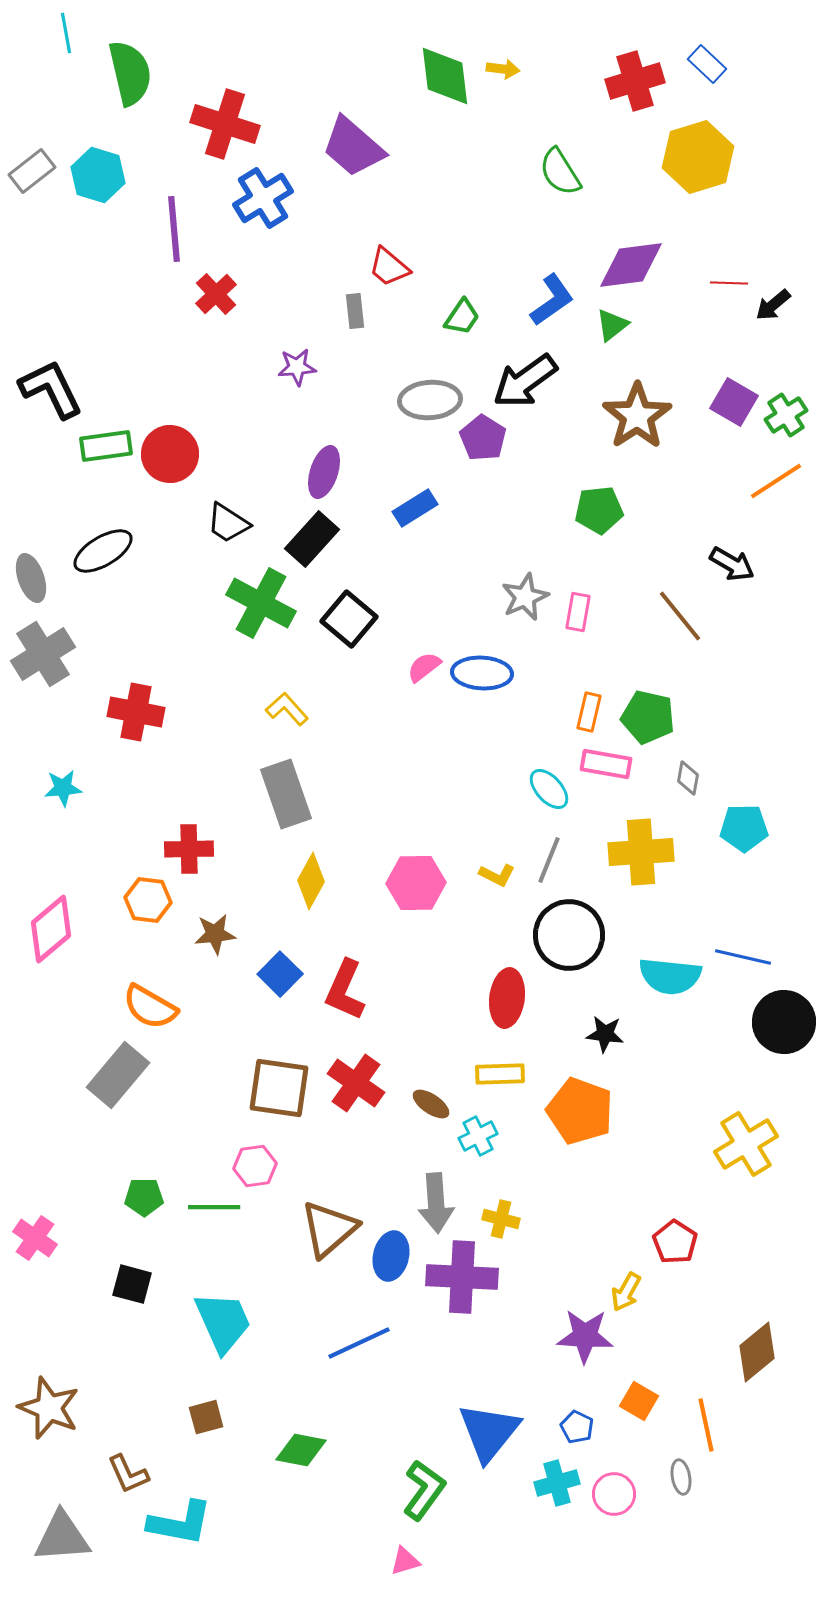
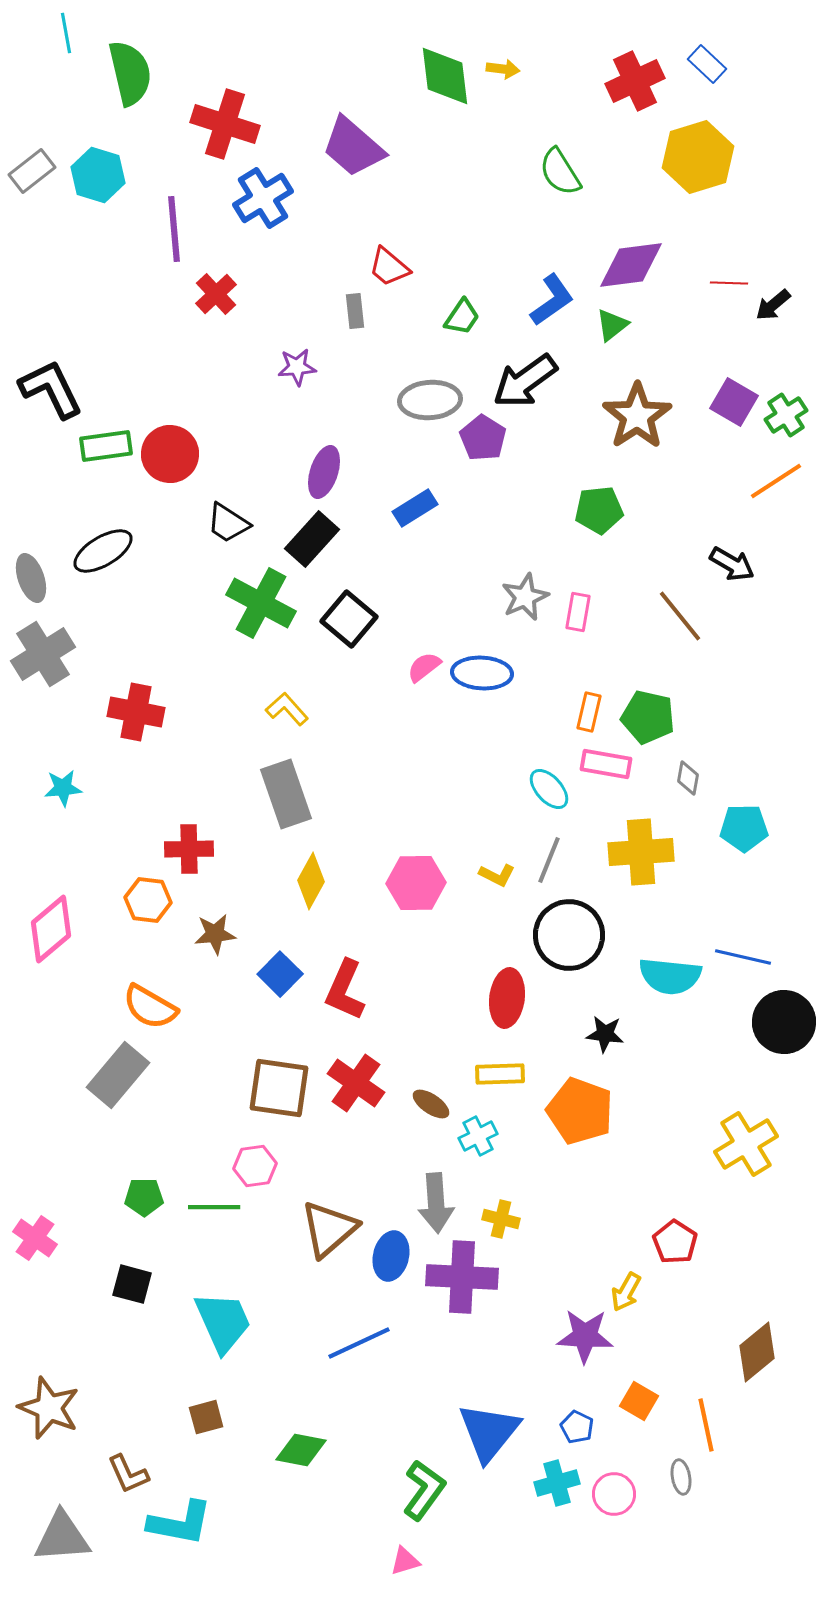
red cross at (635, 81): rotated 8 degrees counterclockwise
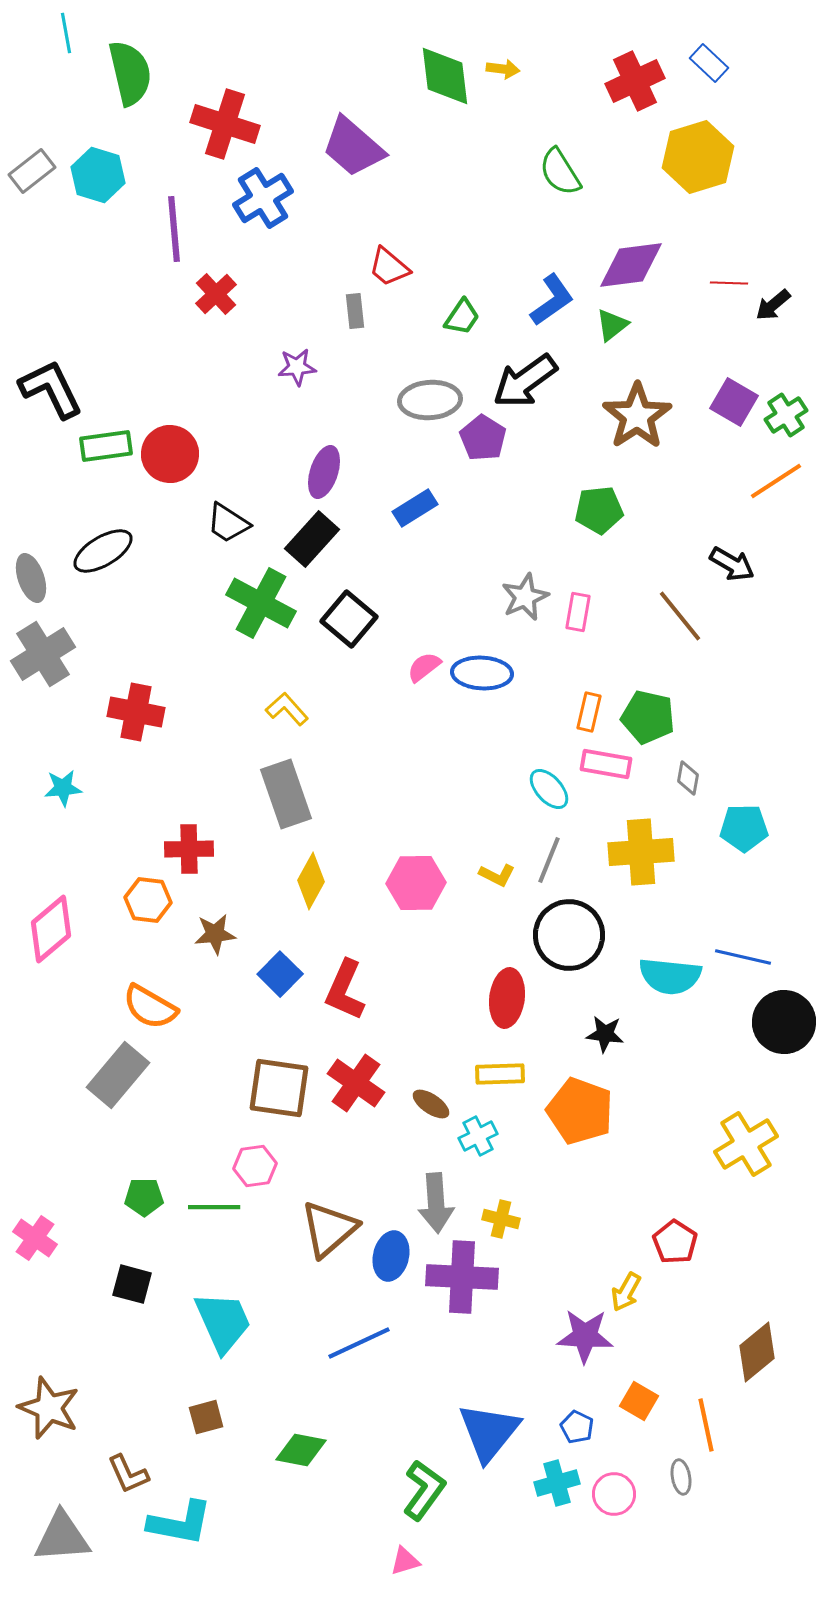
blue rectangle at (707, 64): moved 2 px right, 1 px up
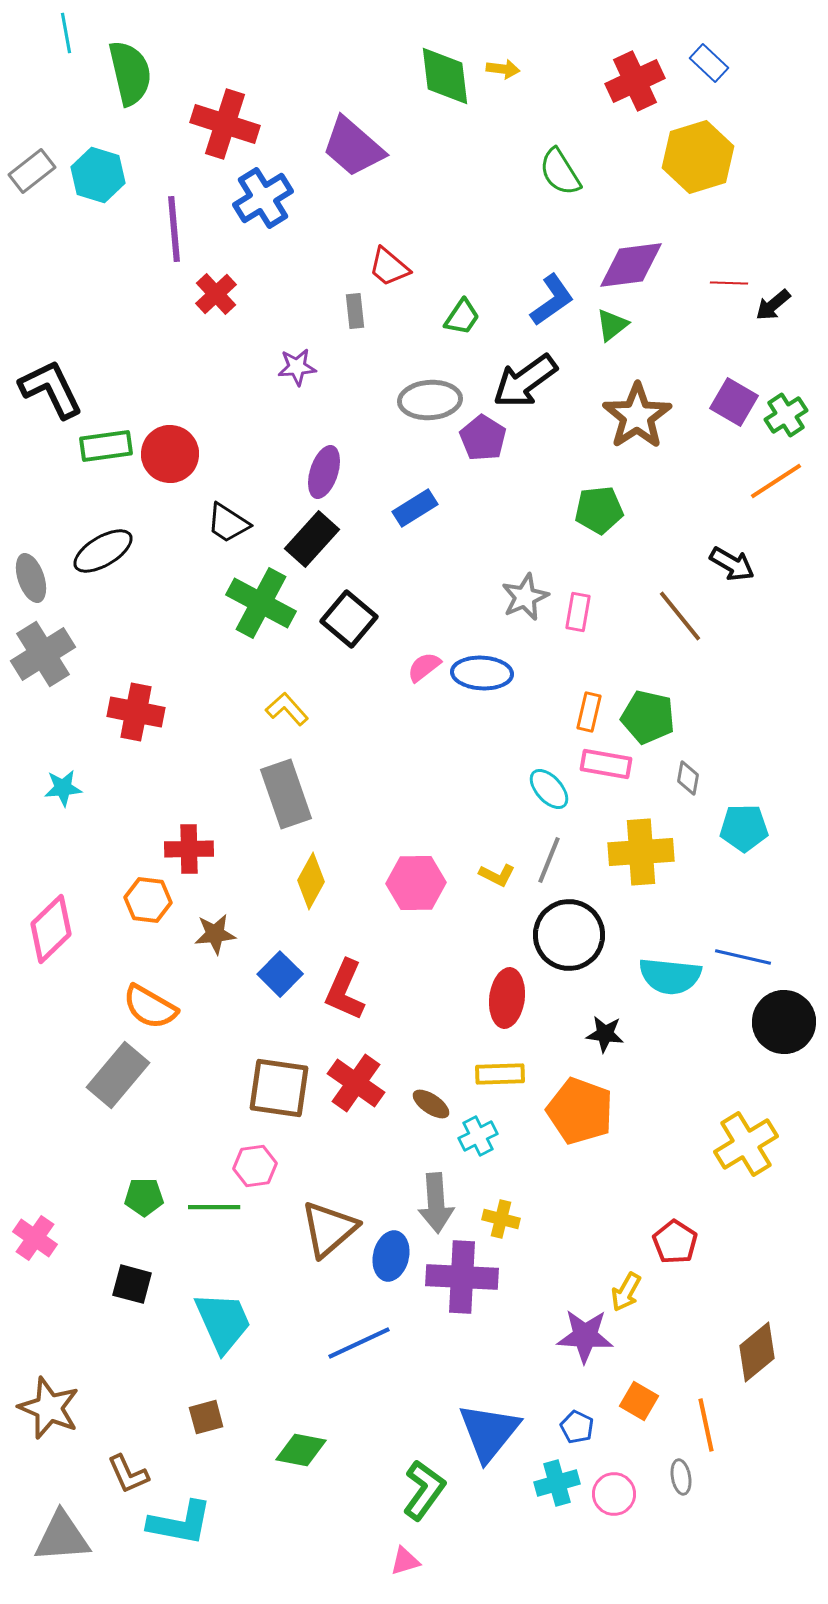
pink diamond at (51, 929): rotated 4 degrees counterclockwise
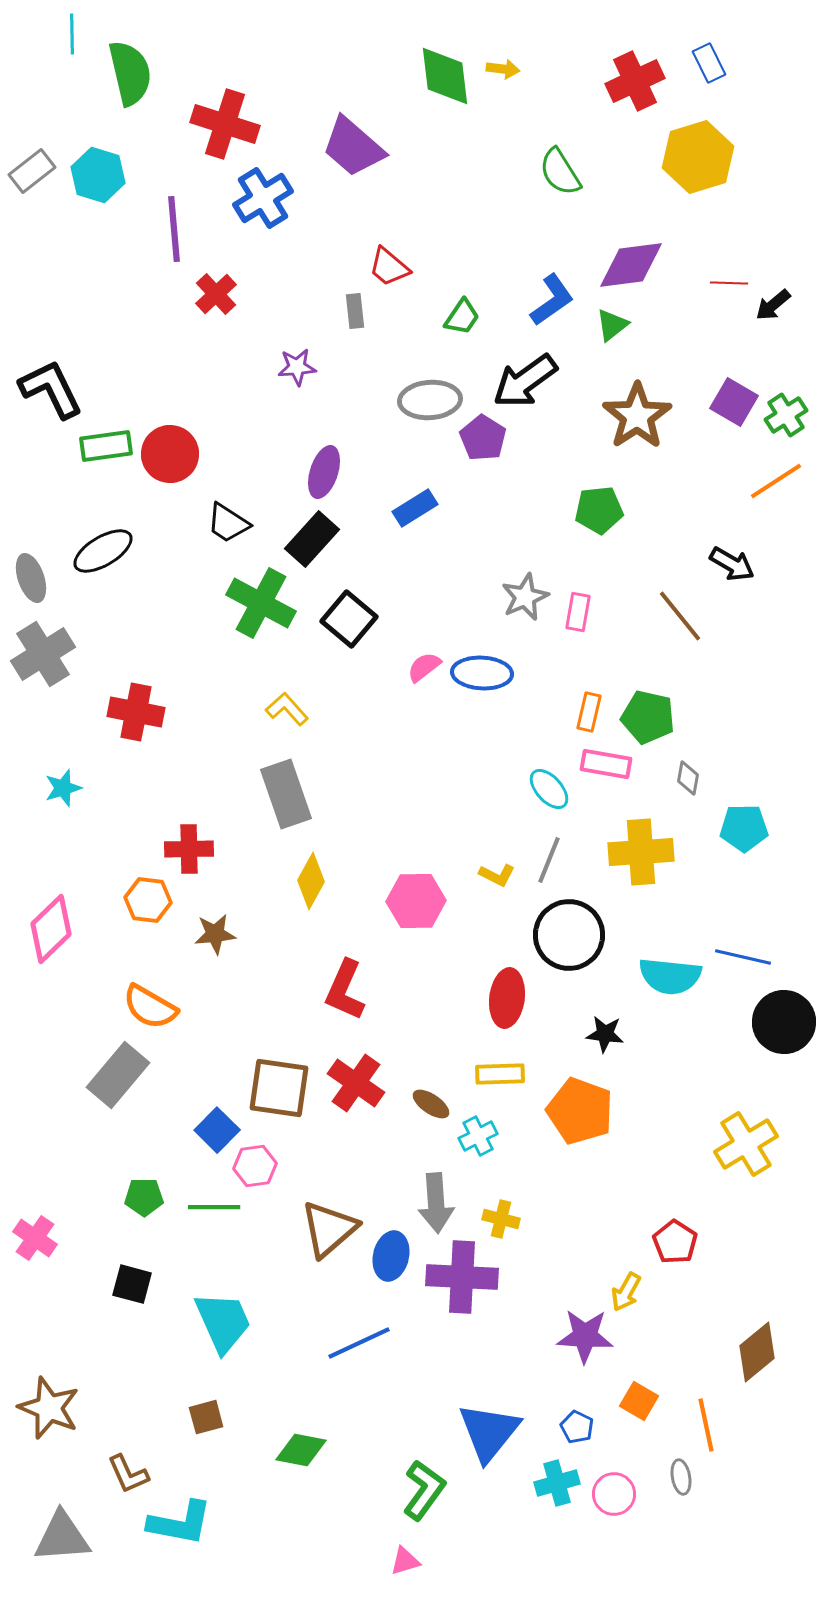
cyan line at (66, 33): moved 6 px right, 1 px down; rotated 9 degrees clockwise
blue rectangle at (709, 63): rotated 21 degrees clockwise
cyan star at (63, 788): rotated 12 degrees counterclockwise
pink hexagon at (416, 883): moved 18 px down
blue square at (280, 974): moved 63 px left, 156 px down
